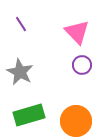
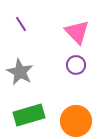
purple circle: moved 6 px left
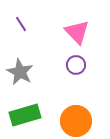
green rectangle: moved 4 px left
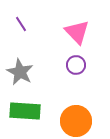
green rectangle: moved 4 px up; rotated 20 degrees clockwise
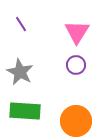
pink triangle: rotated 16 degrees clockwise
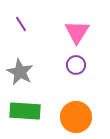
orange circle: moved 4 px up
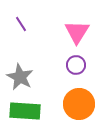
gray star: moved 5 px down
orange circle: moved 3 px right, 13 px up
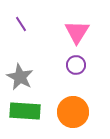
orange circle: moved 6 px left, 8 px down
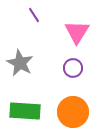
purple line: moved 13 px right, 9 px up
purple circle: moved 3 px left, 3 px down
gray star: moved 14 px up
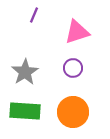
purple line: rotated 56 degrees clockwise
pink triangle: rotated 40 degrees clockwise
gray star: moved 5 px right, 9 px down; rotated 12 degrees clockwise
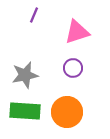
gray star: moved 3 px down; rotated 20 degrees clockwise
orange circle: moved 6 px left
